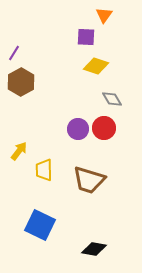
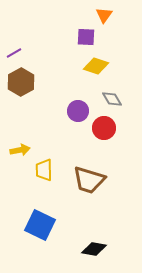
purple line: rotated 28 degrees clockwise
purple circle: moved 18 px up
yellow arrow: moved 1 px right, 1 px up; rotated 42 degrees clockwise
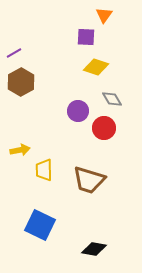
yellow diamond: moved 1 px down
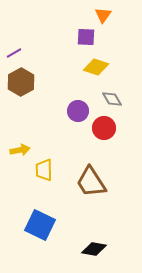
orange triangle: moved 1 px left
brown trapezoid: moved 2 px right, 2 px down; rotated 40 degrees clockwise
